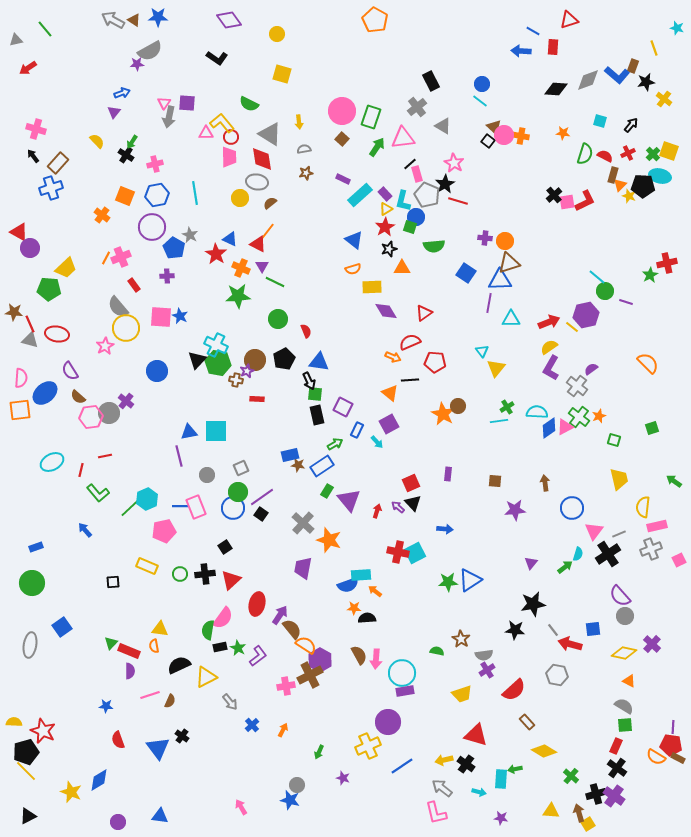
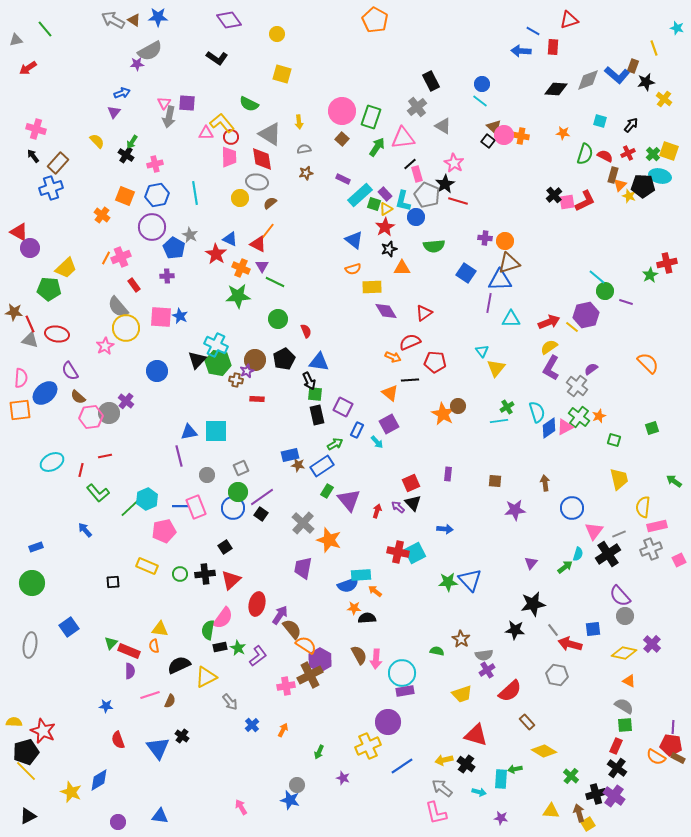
green square at (410, 227): moved 36 px left, 23 px up
cyan semicircle at (537, 412): rotated 70 degrees clockwise
blue triangle at (470, 580): rotated 40 degrees counterclockwise
blue square at (62, 627): moved 7 px right
red semicircle at (514, 690): moved 4 px left, 1 px down
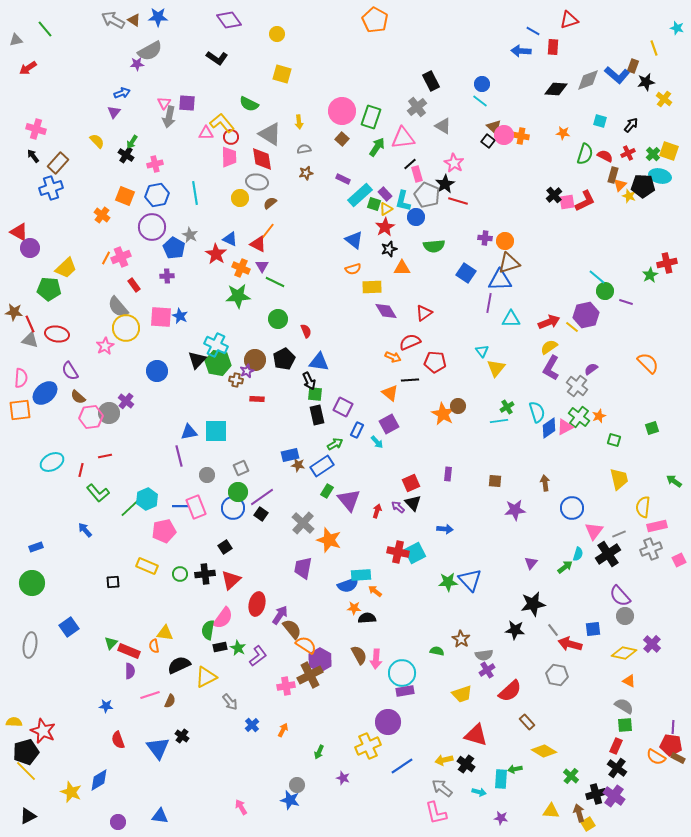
yellow triangle at (160, 629): moved 5 px right, 4 px down
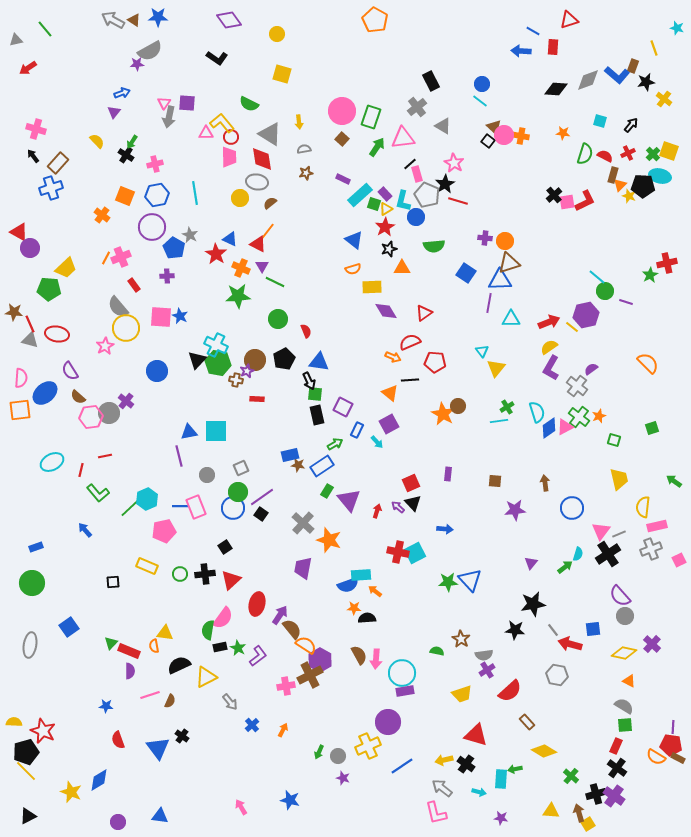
pink triangle at (594, 531): moved 7 px right
gray circle at (297, 785): moved 41 px right, 29 px up
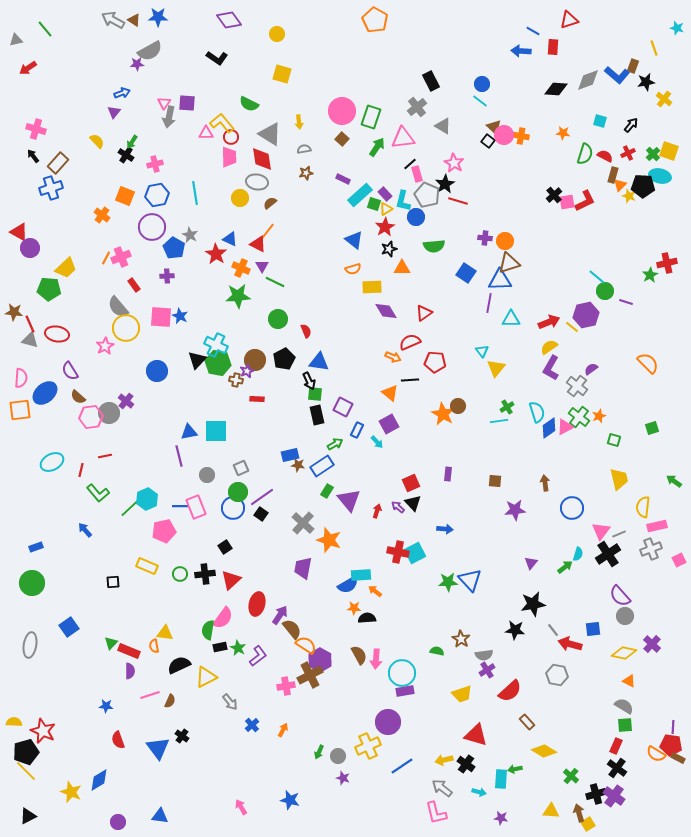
blue semicircle at (348, 585): rotated 10 degrees counterclockwise
orange semicircle at (656, 757): moved 3 px up
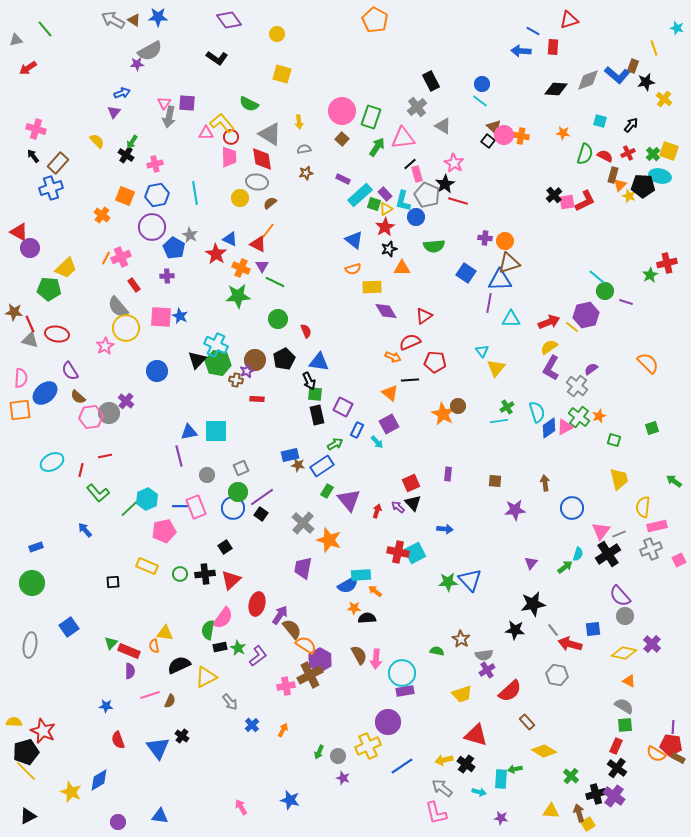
red triangle at (424, 313): moved 3 px down
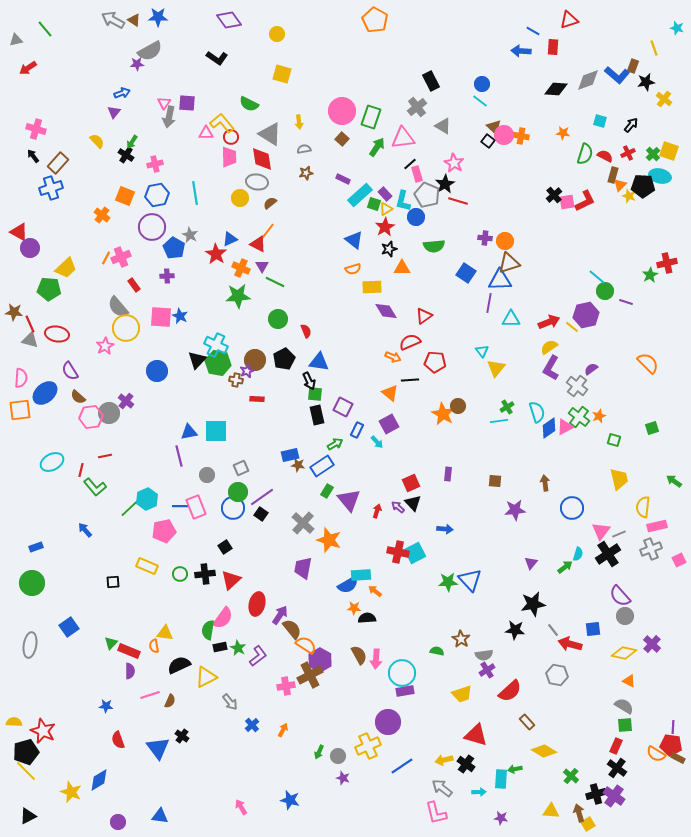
blue triangle at (230, 239): rotated 49 degrees counterclockwise
green L-shape at (98, 493): moved 3 px left, 6 px up
cyan arrow at (479, 792): rotated 16 degrees counterclockwise
